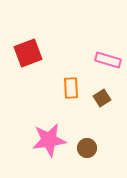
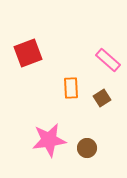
pink rectangle: rotated 25 degrees clockwise
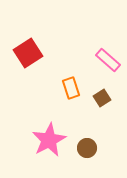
red square: rotated 12 degrees counterclockwise
orange rectangle: rotated 15 degrees counterclockwise
pink star: rotated 20 degrees counterclockwise
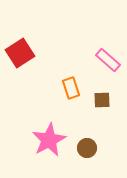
red square: moved 8 px left
brown square: moved 2 px down; rotated 30 degrees clockwise
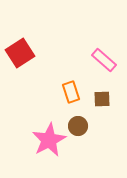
pink rectangle: moved 4 px left
orange rectangle: moved 4 px down
brown square: moved 1 px up
brown circle: moved 9 px left, 22 px up
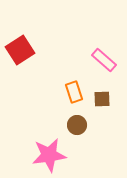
red square: moved 3 px up
orange rectangle: moved 3 px right
brown circle: moved 1 px left, 1 px up
pink star: moved 15 px down; rotated 20 degrees clockwise
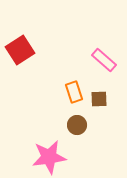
brown square: moved 3 px left
pink star: moved 2 px down
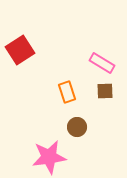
pink rectangle: moved 2 px left, 3 px down; rotated 10 degrees counterclockwise
orange rectangle: moved 7 px left
brown square: moved 6 px right, 8 px up
brown circle: moved 2 px down
